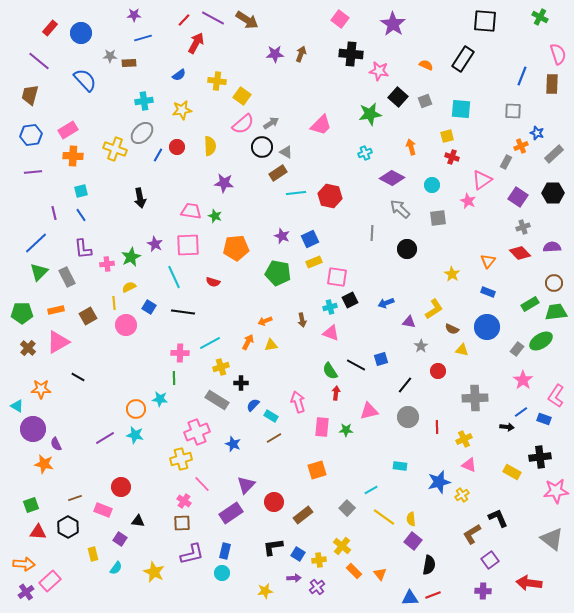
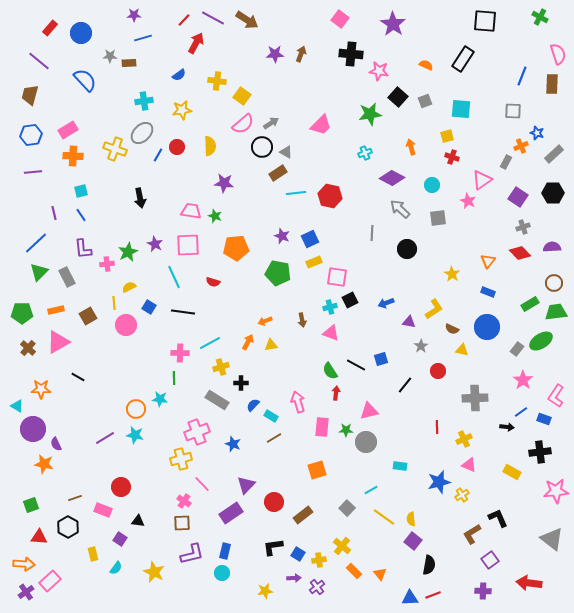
green star at (131, 257): moved 3 px left, 5 px up
gray circle at (408, 417): moved 42 px left, 25 px down
black cross at (540, 457): moved 5 px up
red triangle at (38, 532): moved 1 px right, 5 px down
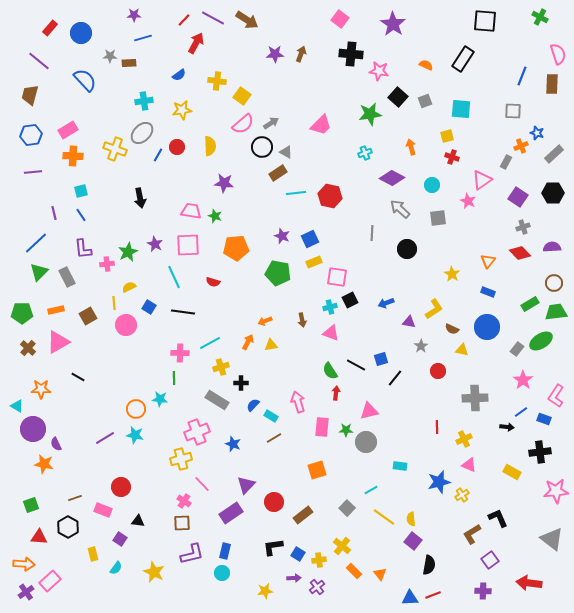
black line at (405, 385): moved 10 px left, 7 px up
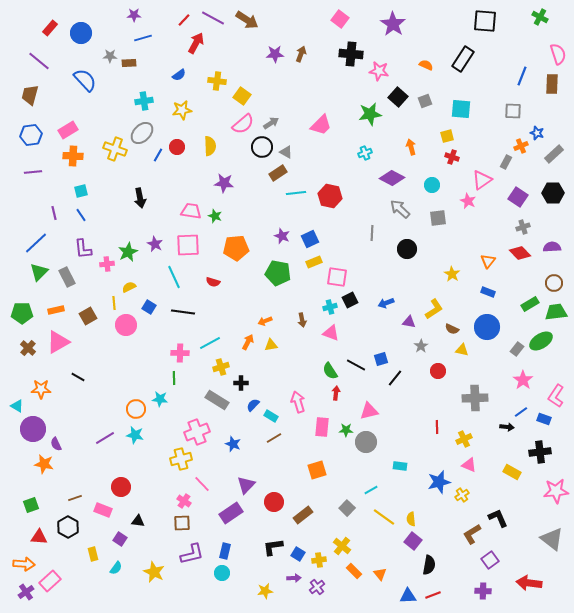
blue triangle at (410, 598): moved 2 px left, 2 px up
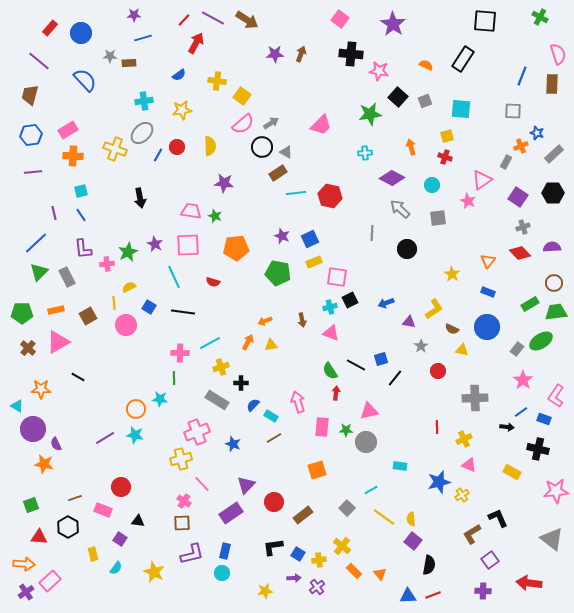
cyan cross at (365, 153): rotated 16 degrees clockwise
red cross at (452, 157): moved 7 px left
black cross at (540, 452): moved 2 px left, 3 px up; rotated 20 degrees clockwise
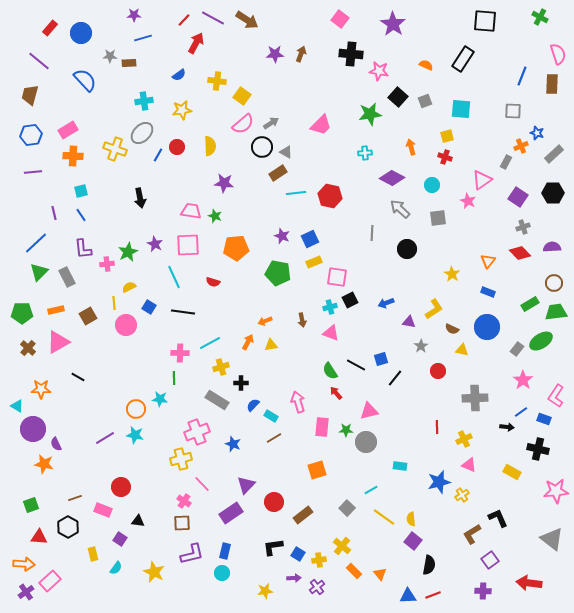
red arrow at (336, 393): rotated 48 degrees counterclockwise
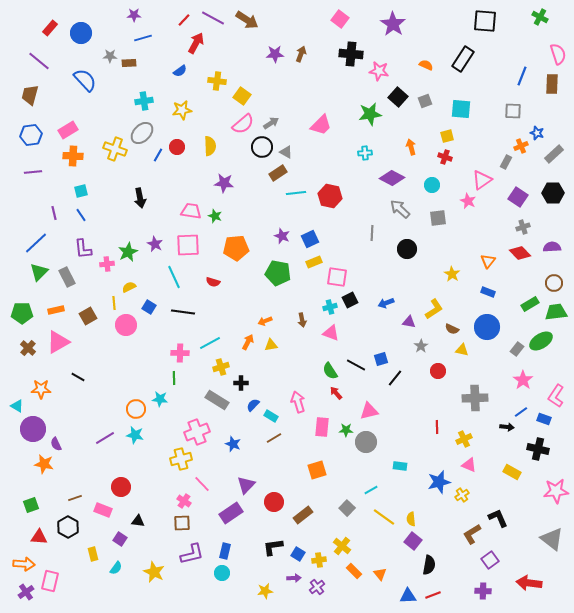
blue semicircle at (179, 75): moved 1 px right, 4 px up
pink rectangle at (50, 581): rotated 35 degrees counterclockwise
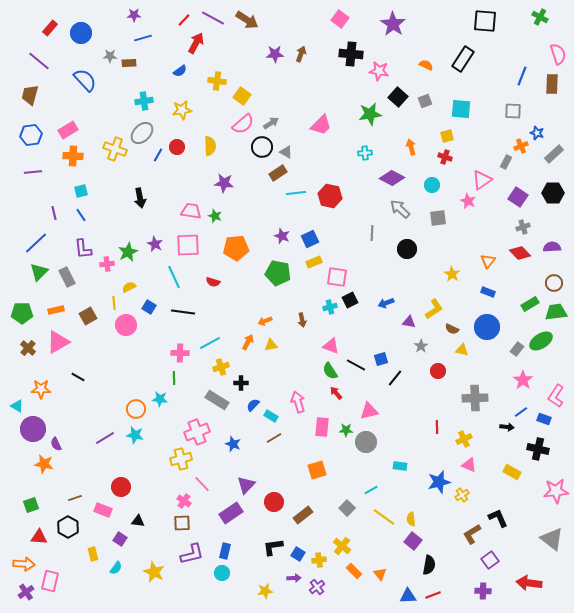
pink triangle at (331, 333): moved 13 px down
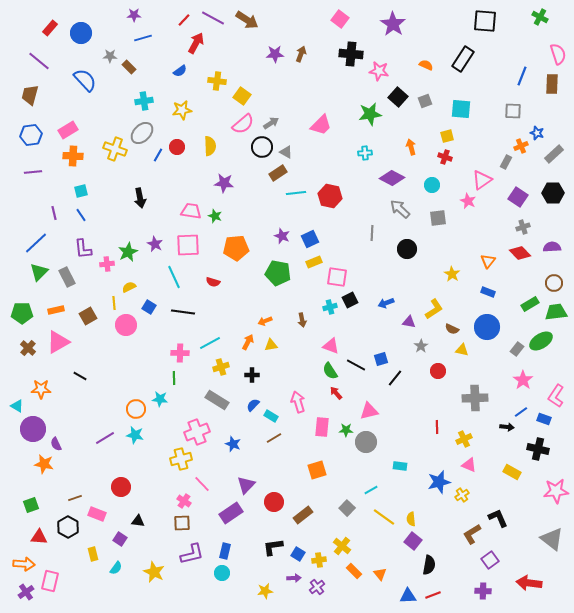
brown rectangle at (129, 63): moved 4 px down; rotated 48 degrees clockwise
black line at (78, 377): moved 2 px right, 1 px up
black cross at (241, 383): moved 11 px right, 8 px up
pink rectangle at (103, 510): moved 6 px left, 4 px down
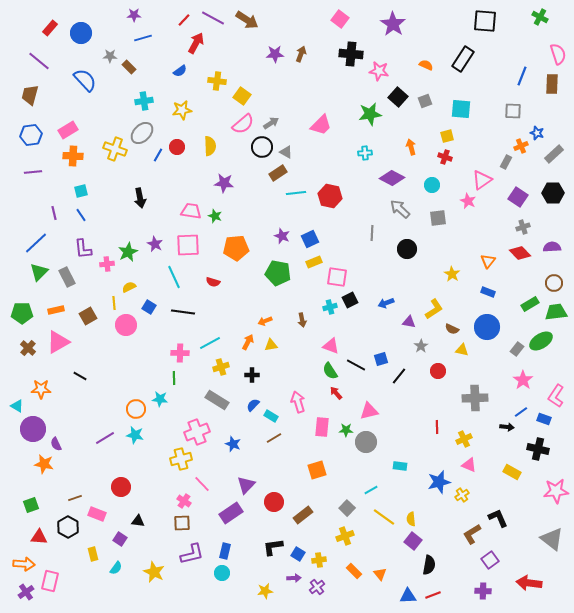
black line at (395, 378): moved 4 px right, 2 px up
yellow cross at (342, 546): moved 3 px right, 10 px up; rotated 30 degrees clockwise
